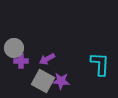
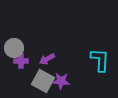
cyan L-shape: moved 4 px up
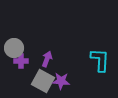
purple arrow: rotated 140 degrees clockwise
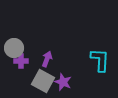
purple star: moved 2 px right, 1 px down; rotated 18 degrees clockwise
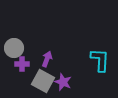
purple cross: moved 1 px right, 3 px down
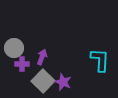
purple arrow: moved 5 px left, 2 px up
gray square: rotated 15 degrees clockwise
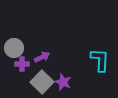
purple arrow: rotated 42 degrees clockwise
gray square: moved 1 px left, 1 px down
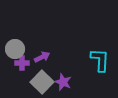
gray circle: moved 1 px right, 1 px down
purple cross: moved 1 px up
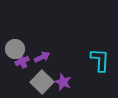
purple cross: moved 2 px up; rotated 24 degrees counterclockwise
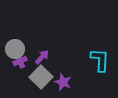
purple arrow: rotated 21 degrees counterclockwise
purple cross: moved 2 px left
gray square: moved 1 px left, 5 px up
